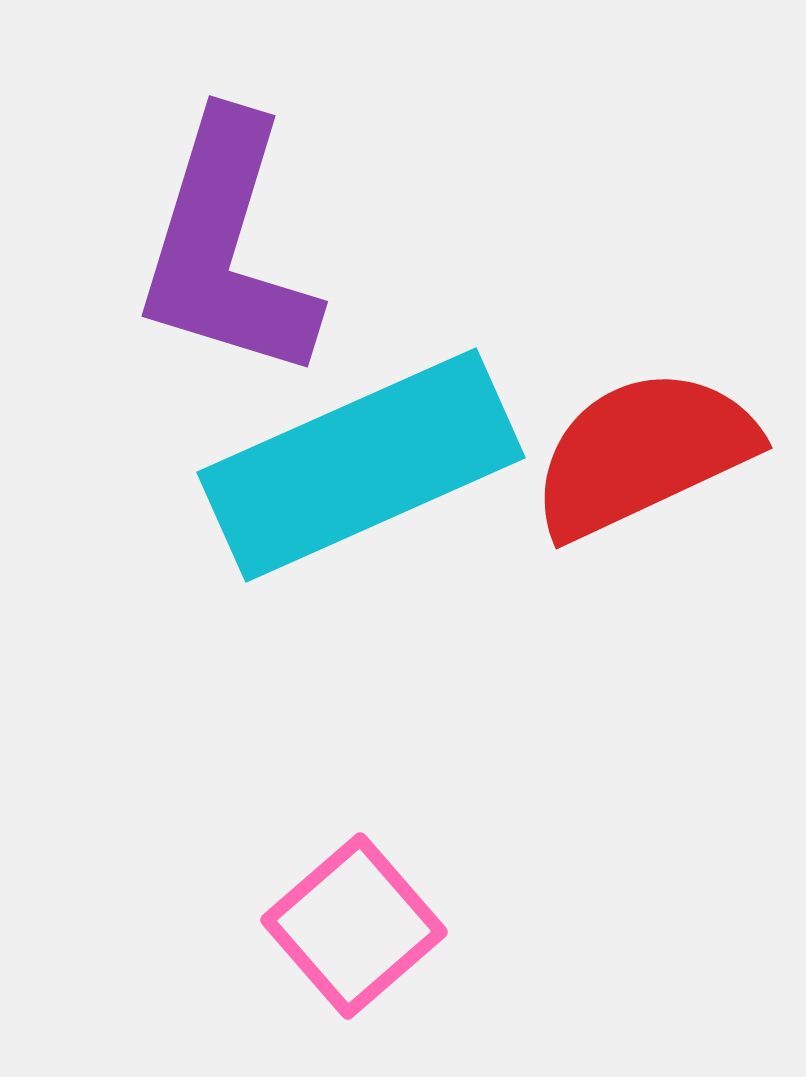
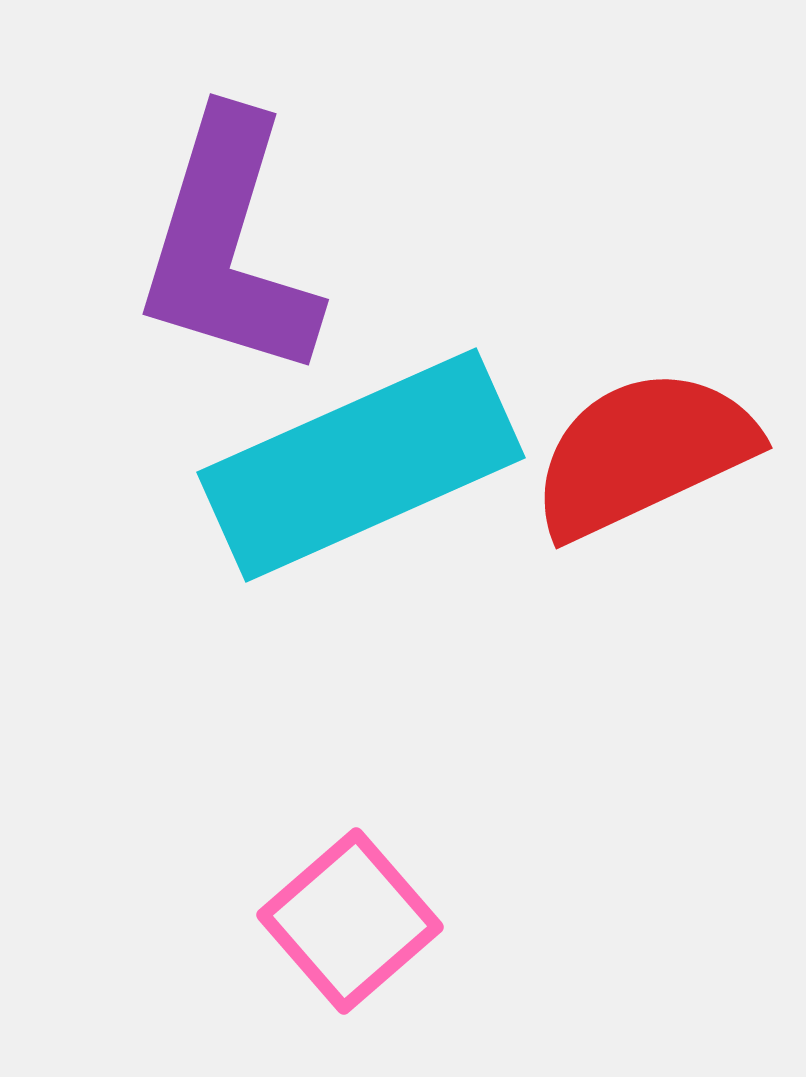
purple L-shape: moved 1 px right, 2 px up
pink square: moved 4 px left, 5 px up
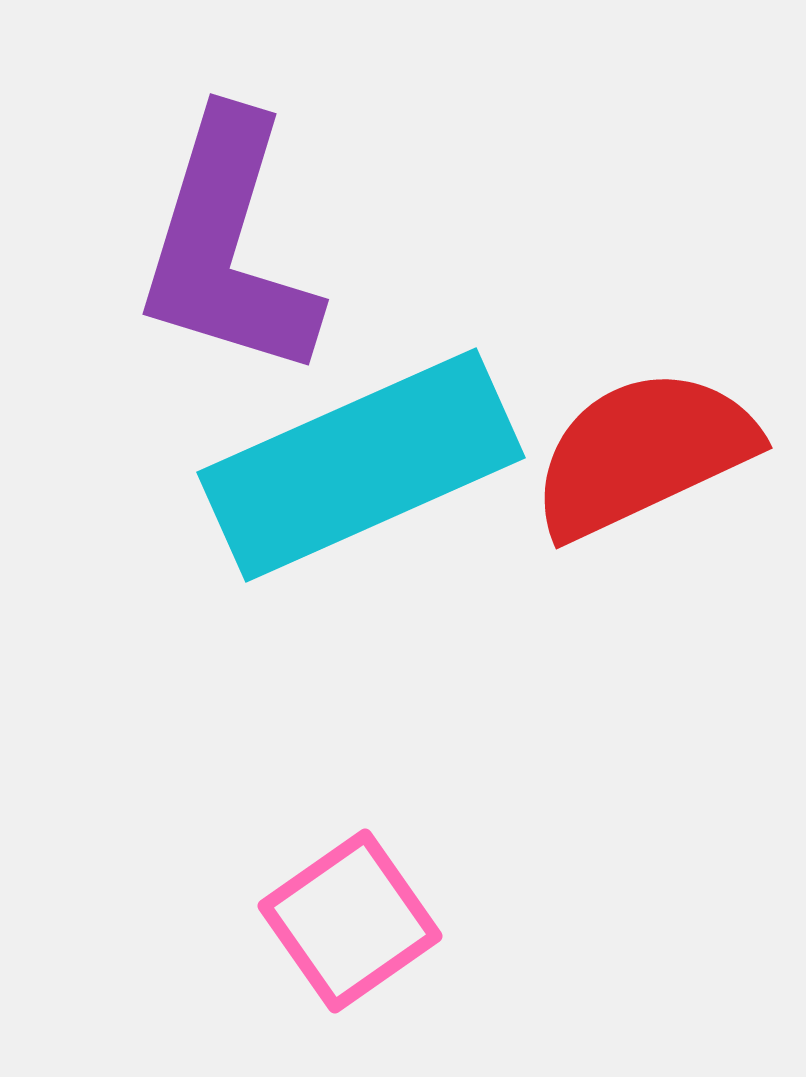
pink square: rotated 6 degrees clockwise
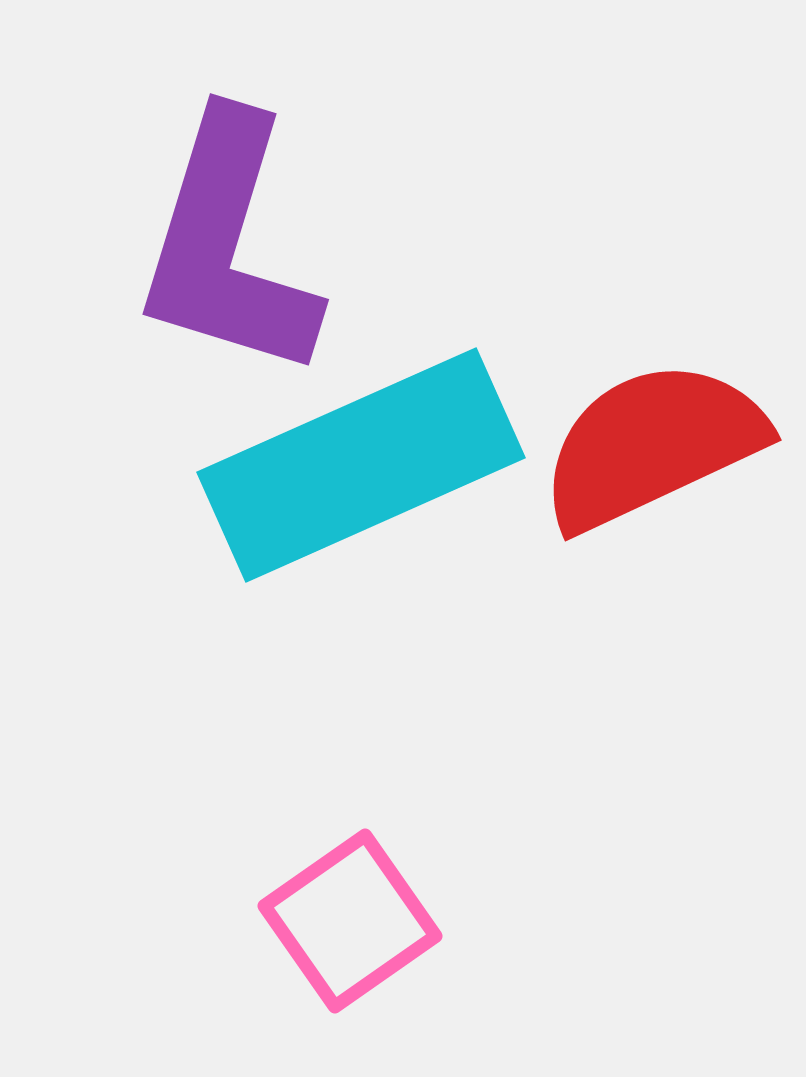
red semicircle: moved 9 px right, 8 px up
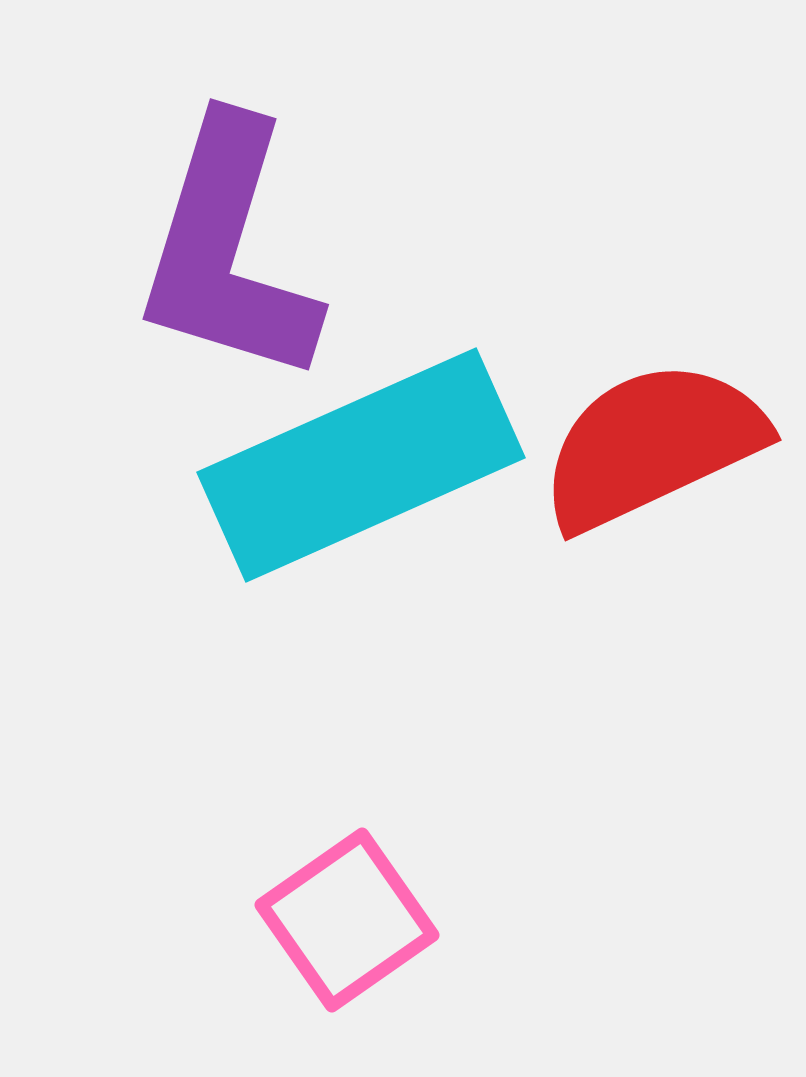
purple L-shape: moved 5 px down
pink square: moved 3 px left, 1 px up
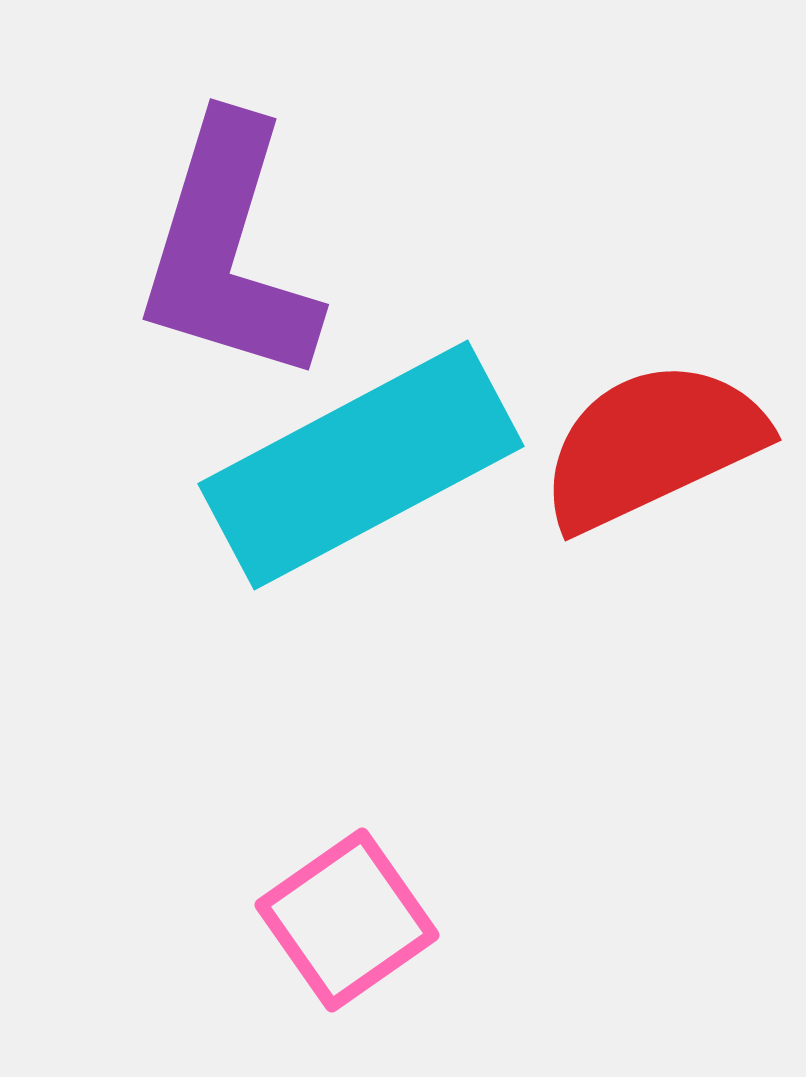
cyan rectangle: rotated 4 degrees counterclockwise
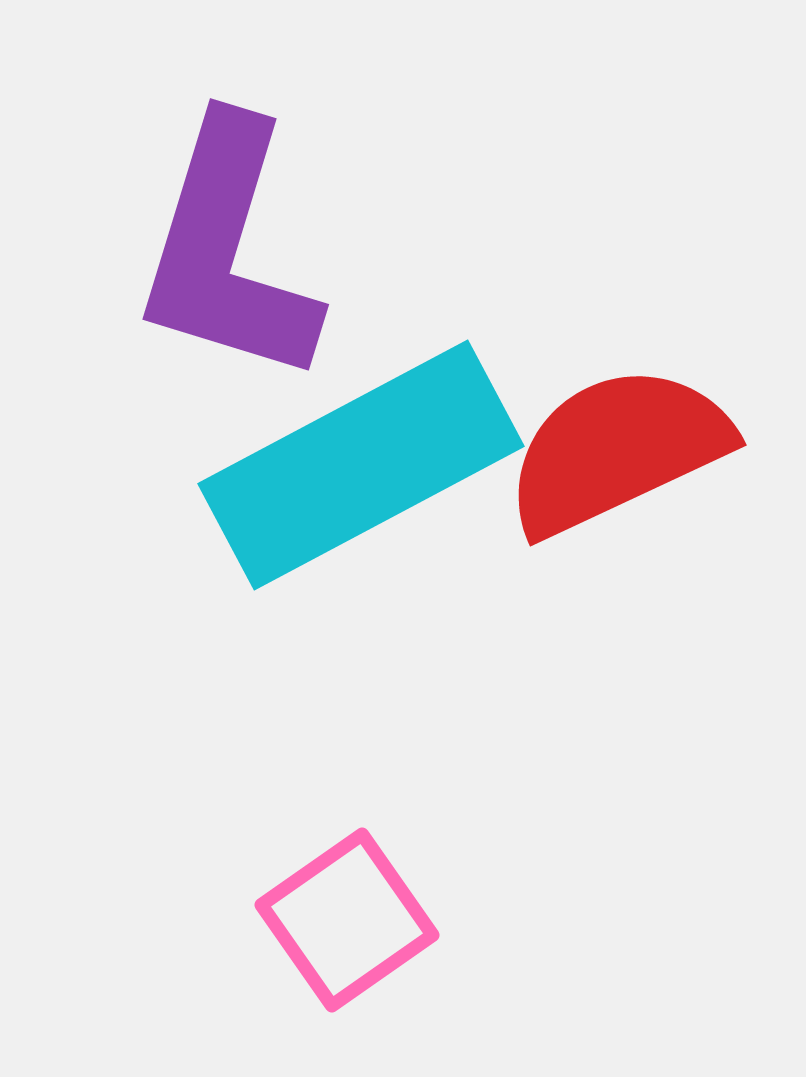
red semicircle: moved 35 px left, 5 px down
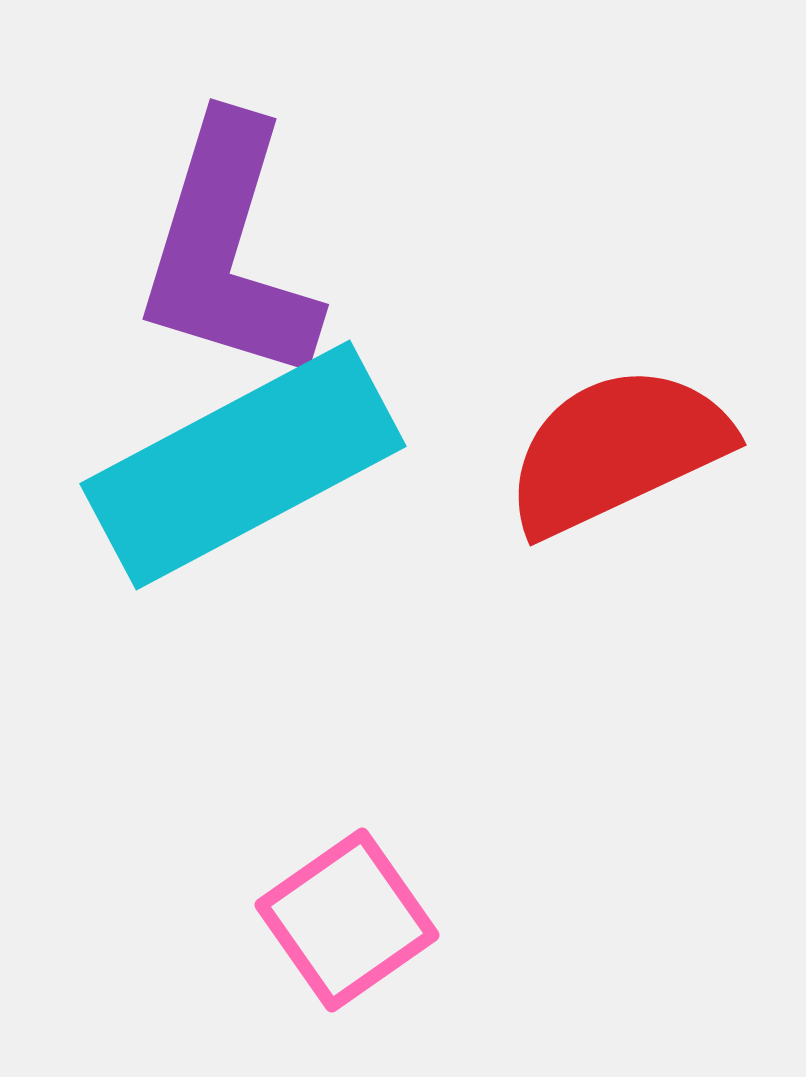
cyan rectangle: moved 118 px left
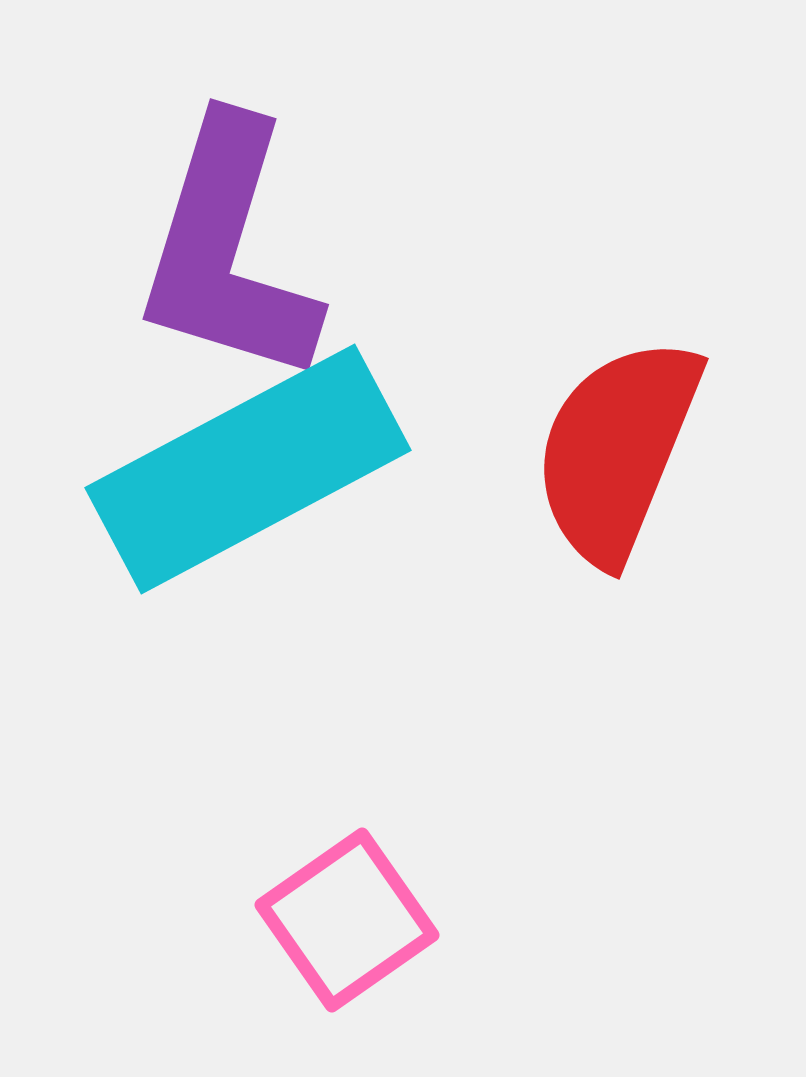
red semicircle: rotated 43 degrees counterclockwise
cyan rectangle: moved 5 px right, 4 px down
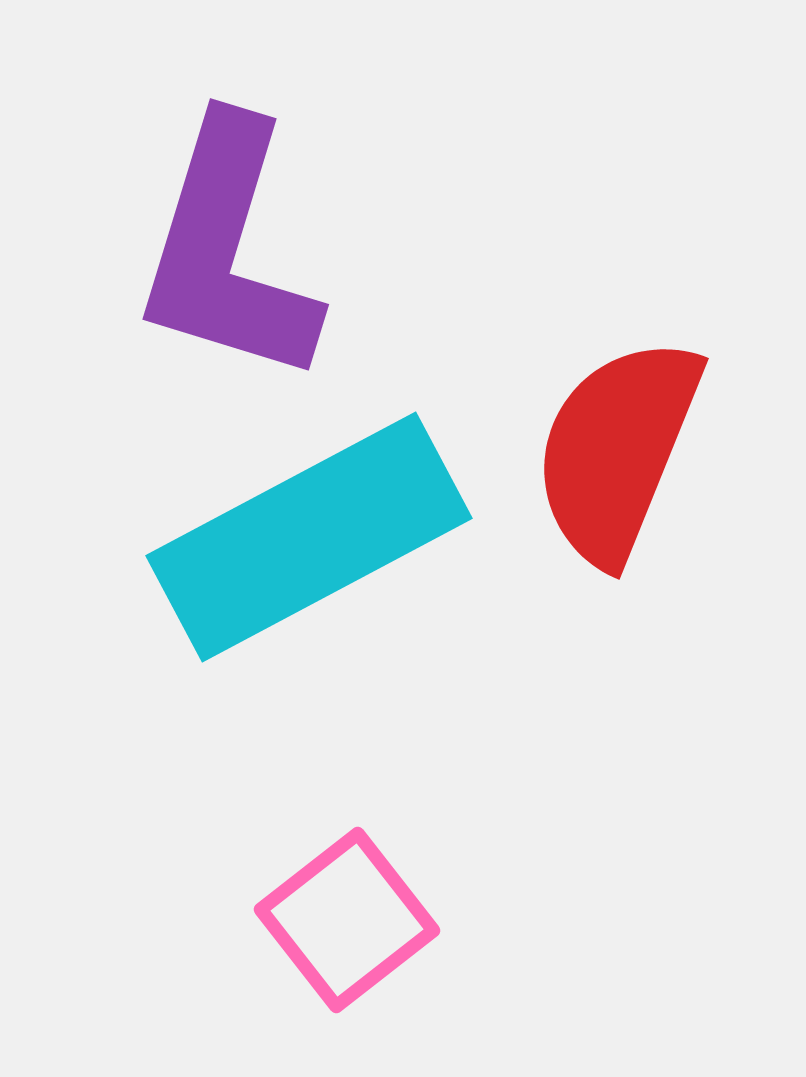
cyan rectangle: moved 61 px right, 68 px down
pink square: rotated 3 degrees counterclockwise
